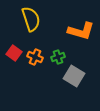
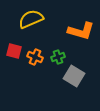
yellow semicircle: rotated 95 degrees counterclockwise
red square: moved 2 px up; rotated 21 degrees counterclockwise
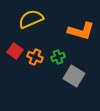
red square: moved 1 px right; rotated 21 degrees clockwise
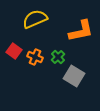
yellow semicircle: moved 4 px right
orange L-shape: rotated 28 degrees counterclockwise
red square: moved 1 px left
green cross: rotated 24 degrees counterclockwise
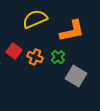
orange L-shape: moved 9 px left
gray square: moved 2 px right
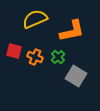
red square: rotated 21 degrees counterclockwise
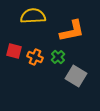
yellow semicircle: moved 2 px left, 3 px up; rotated 20 degrees clockwise
